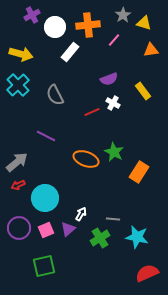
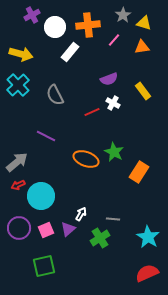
orange triangle: moved 9 px left, 3 px up
cyan circle: moved 4 px left, 2 px up
cyan star: moved 11 px right; rotated 20 degrees clockwise
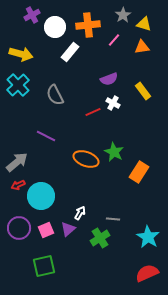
yellow triangle: moved 1 px down
red line: moved 1 px right
white arrow: moved 1 px left, 1 px up
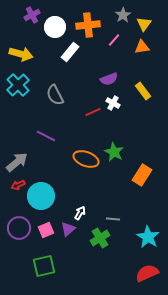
yellow triangle: rotated 49 degrees clockwise
orange rectangle: moved 3 px right, 3 px down
